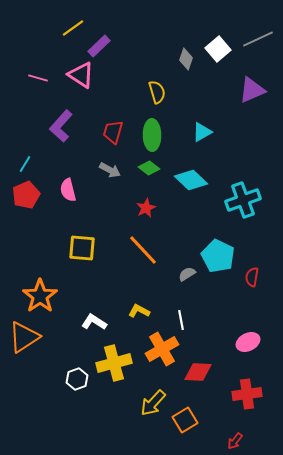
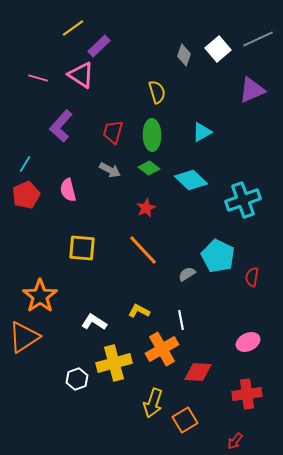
gray diamond: moved 2 px left, 4 px up
yellow arrow: rotated 24 degrees counterclockwise
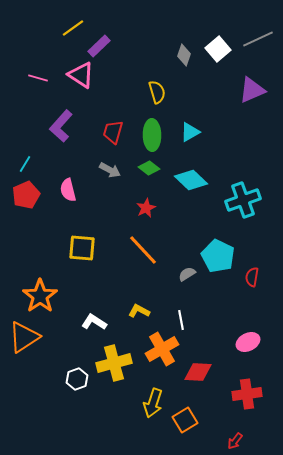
cyan triangle: moved 12 px left
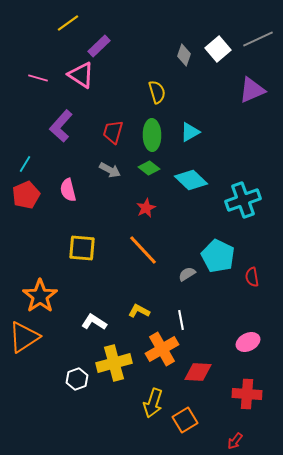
yellow line: moved 5 px left, 5 px up
red semicircle: rotated 18 degrees counterclockwise
red cross: rotated 12 degrees clockwise
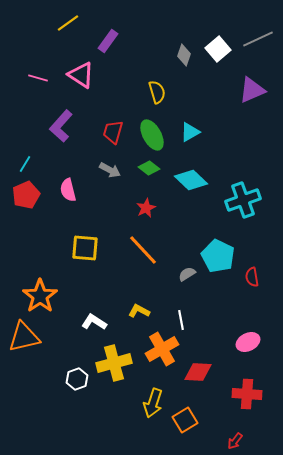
purple rectangle: moved 9 px right, 5 px up; rotated 10 degrees counterclockwise
green ellipse: rotated 28 degrees counterclockwise
yellow square: moved 3 px right
orange triangle: rotated 20 degrees clockwise
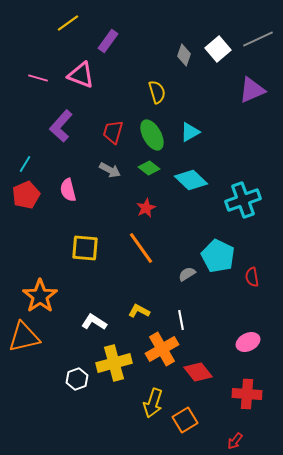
pink triangle: rotated 12 degrees counterclockwise
orange line: moved 2 px left, 2 px up; rotated 8 degrees clockwise
red diamond: rotated 48 degrees clockwise
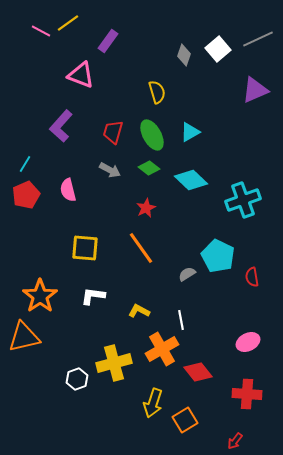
pink line: moved 3 px right, 47 px up; rotated 12 degrees clockwise
purple triangle: moved 3 px right
white L-shape: moved 1 px left, 26 px up; rotated 25 degrees counterclockwise
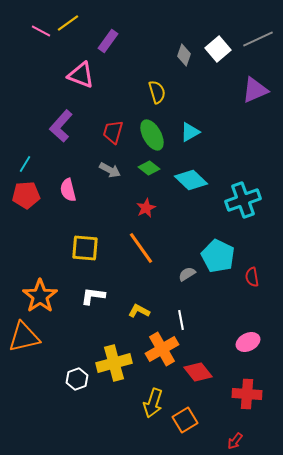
red pentagon: rotated 20 degrees clockwise
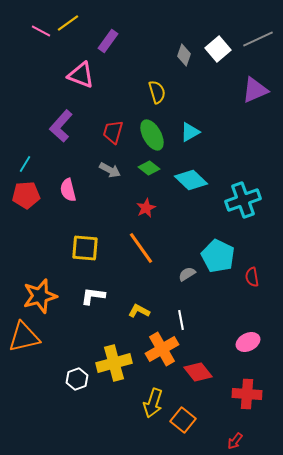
orange star: rotated 20 degrees clockwise
orange square: moved 2 px left; rotated 20 degrees counterclockwise
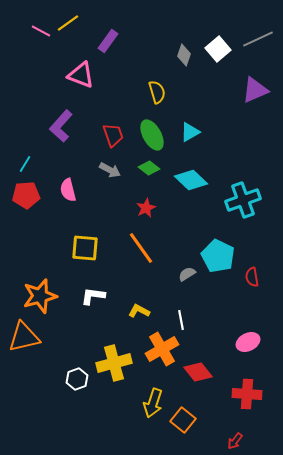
red trapezoid: moved 3 px down; rotated 145 degrees clockwise
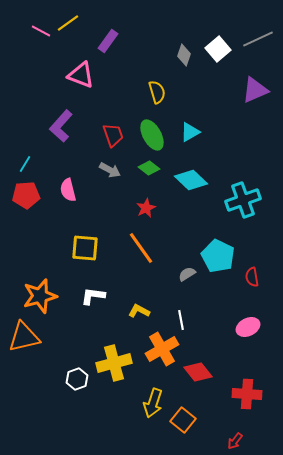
pink ellipse: moved 15 px up
